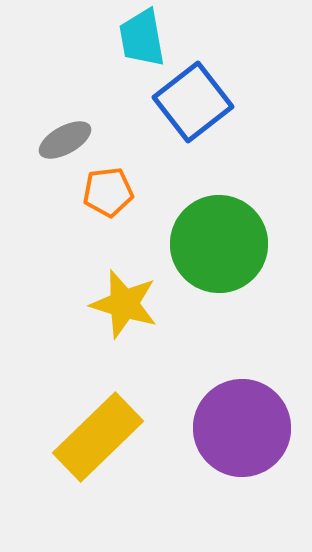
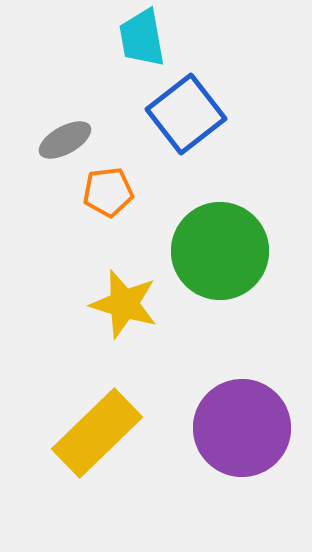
blue square: moved 7 px left, 12 px down
green circle: moved 1 px right, 7 px down
yellow rectangle: moved 1 px left, 4 px up
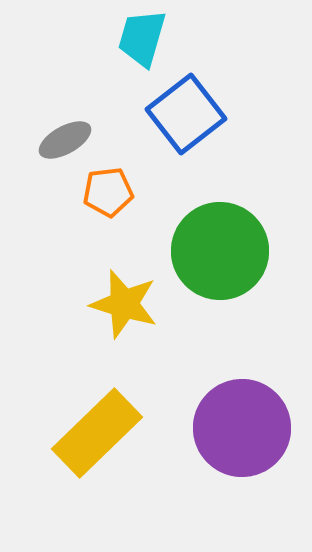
cyan trapezoid: rotated 26 degrees clockwise
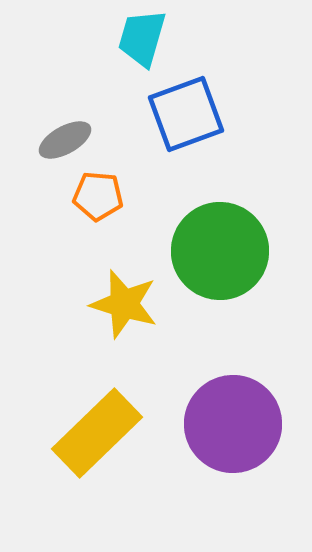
blue square: rotated 18 degrees clockwise
orange pentagon: moved 10 px left, 4 px down; rotated 12 degrees clockwise
purple circle: moved 9 px left, 4 px up
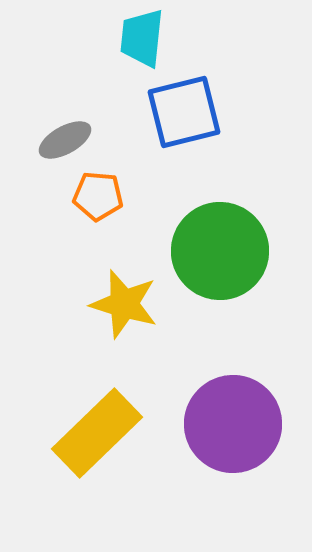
cyan trapezoid: rotated 10 degrees counterclockwise
blue square: moved 2 px left, 2 px up; rotated 6 degrees clockwise
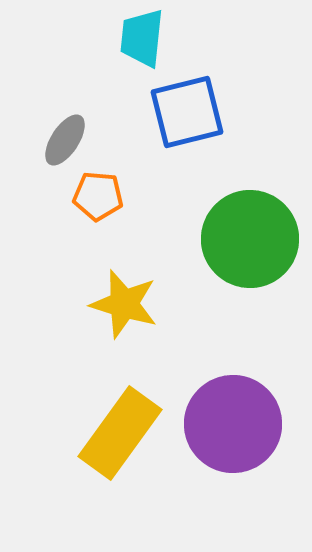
blue square: moved 3 px right
gray ellipse: rotated 28 degrees counterclockwise
green circle: moved 30 px right, 12 px up
yellow rectangle: moved 23 px right; rotated 10 degrees counterclockwise
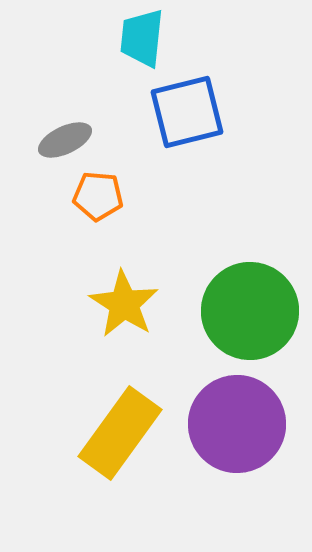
gray ellipse: rotated 32 degrees clockwise
green circle: moved 72 px down
yellow star: rotated 16 degrees clockwise
purple circle: moved 4 px right
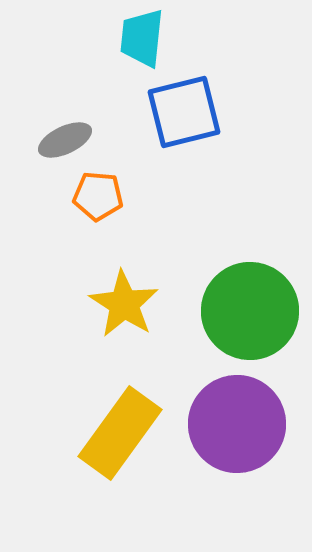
blue square: moved 3 px left
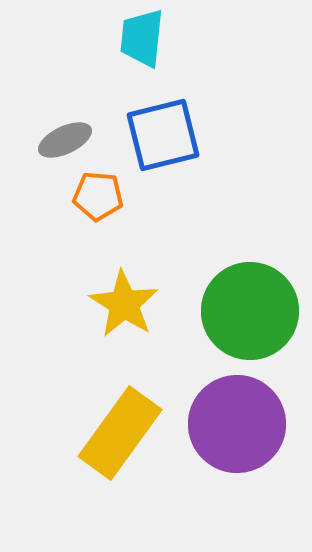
blue square: moved 21 px left, 23 px down
